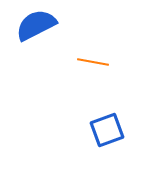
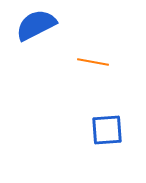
blue square: rotated 16 degrees clockwise
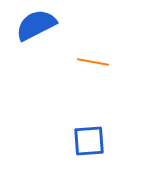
blue square: moved 18 px left, 11 px down
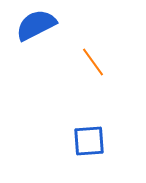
orange line: rotated 44 degrees clockwise
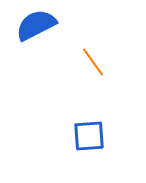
blue square: moved 5 px up
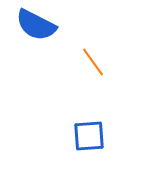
blue semicircle: rotated 126 degrees counterclockwise
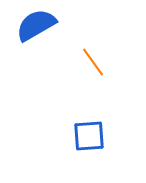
blue semicircle: rotated 123 degrees clockwise
